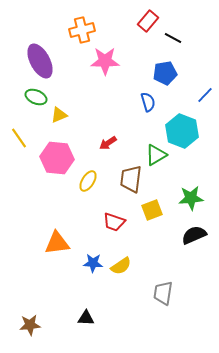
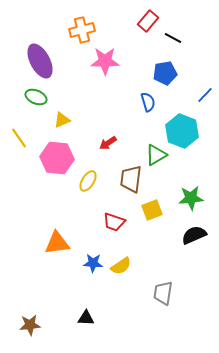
yellow triangle: moved 3 px right, 5 px down
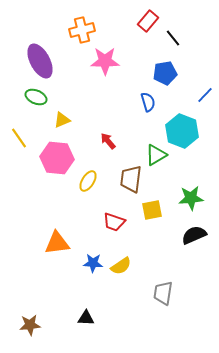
black line: rotated 24 degrees clockwise
red arrow: moved 2 px up; rotated 84 degrees clockwise
yellow square: rotated 10 degrees clockwise
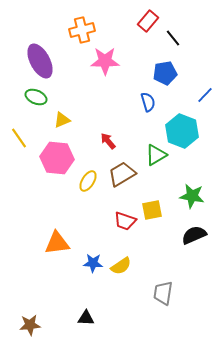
brown trapezoid: moved 9 px left, 5 px up; rotated 52 degrees clockwise
green star: moved 1 px right, 2 px up; rotated 15 degrees clockwise
red trapezoid: moved 11 px right, 1 px up
